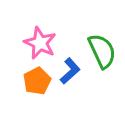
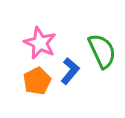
blue L-shape: rotated 8 degrees counterclockwise
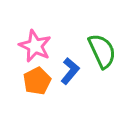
pink star: moved 5 px left, 3 px down
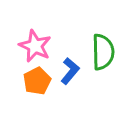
green semicircle: moved 1 px right, 1 px down; rotated 24 degrees clockwise
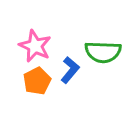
green semicircle: rotated 93 degrees clockwise
blue L-shape: moved 1 px up
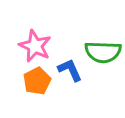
blue L-shape: rotated 64 degrees counterclockwise
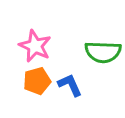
blue L-shape: moved 15 px down
orange pentagon: rotated 12 degrees clockwise
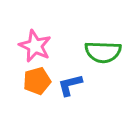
blue L-shape: rotated 80 degrees counterclockwise
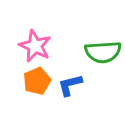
green semicircle: rotated 6 degrees counterclockwise
orange pentagon: rotated 8 degrees counterclockwise
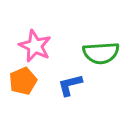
green semicircle: moved 2 px left, 1 px down
orange pentagon: moved 14 px left
